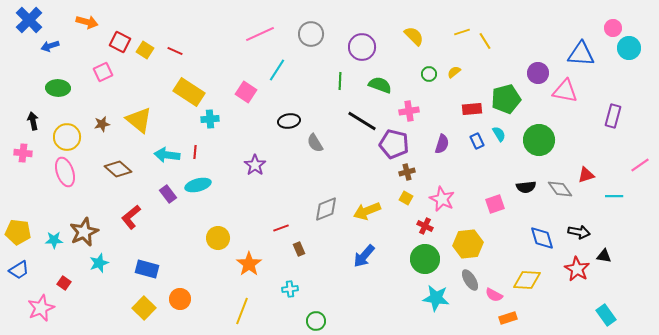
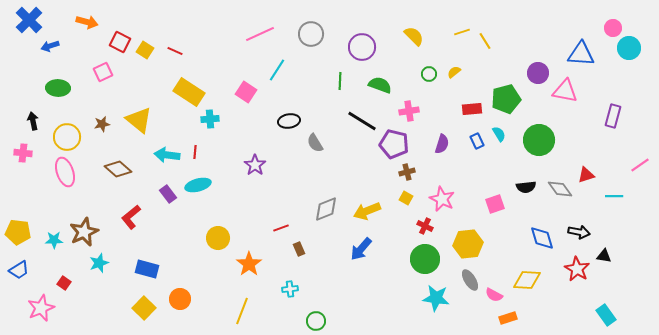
blue arrow at (364, 256): moved 3 px left, 7 px up
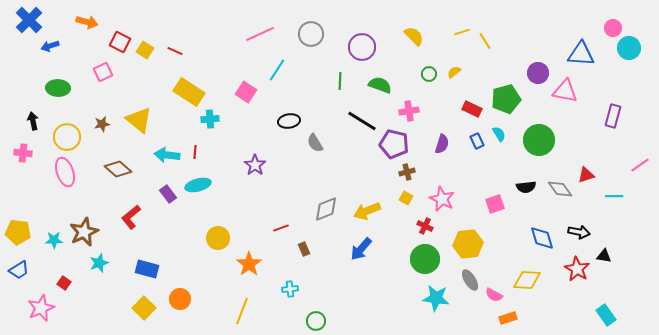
red rectangle at (472, 109): rotated 30 degrees clockwise
brown rectangle at (299, 249): moved 5 px right
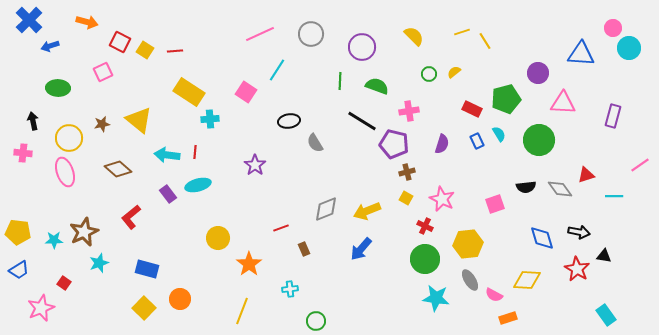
red line at (175, 51): rotated 28 degrees counterclockwise
green semicircle at (380, 85): moved 3 px left, 1 px down
pink triangle at (565, 91): moved 2 px left, 12 px down; rotated 8 degrees counterclockwise
yellow circle at (67, 137): moved 2 px right, 1 px down
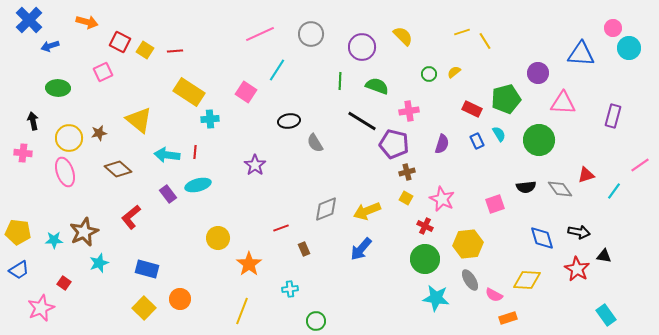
yellow semicircle at (414, 36): moved 11 px left
brown star at (102, 124): moved 3 px left, 9 px down
cyan line at (614, 196): moved 5 px up; rotated 54 degrees counterclockwise
